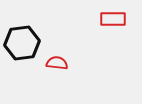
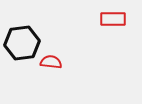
red semicircle: moved 6 px left, 1 px up
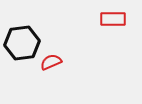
red semicircle: rotated 30 degrees counterclockwise
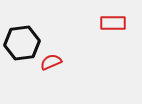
red rectangle: moved 4 px down
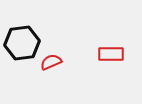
red rectangle: moved 2 px left, 31 px down
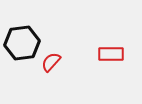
red semicircle: rotated 25 degrees counterclockwise
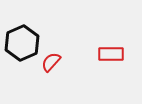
black hexagon: rotated 16 degrees counterclockwise
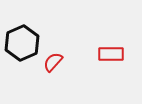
red semicircle: moved 2 px right
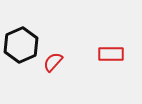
black hexagon: moved 1 px left, 2 px down
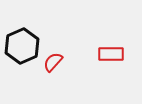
black hexagon: moved 1 px right, 1 px down
